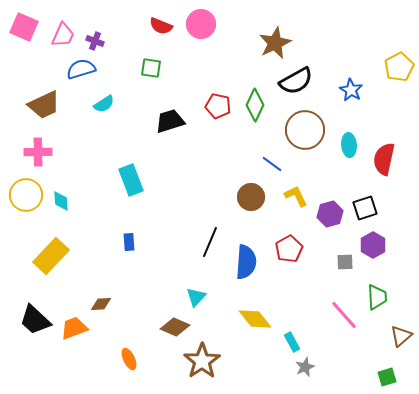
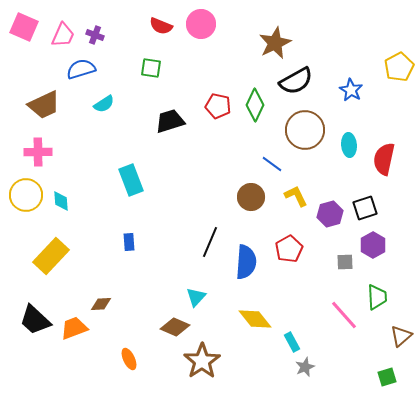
purple cross at (95, 41): moved 6 px up
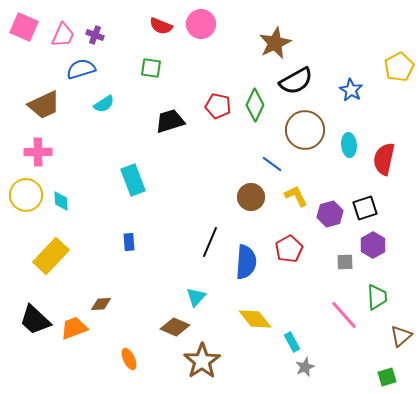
cyan rectangle at (131, 180): moved 2 px right
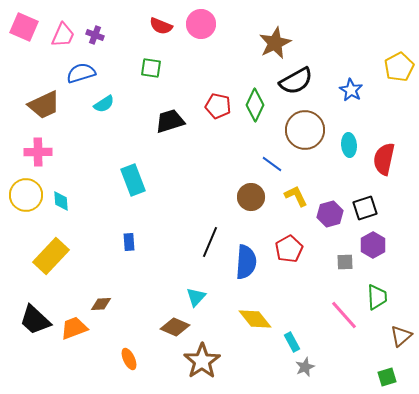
blue semicircle at (81, 69): moved 4 px down
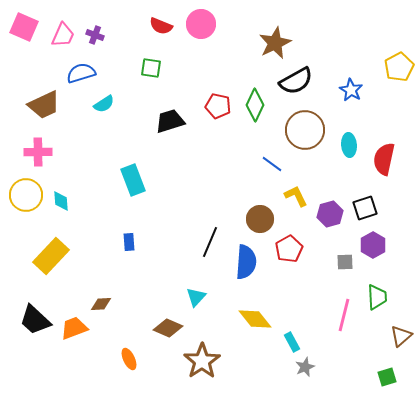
brown circle at (251, 197): moved 9 px right, 22 px down
pink line at (344, 315): rotated 56 degrees clockwise
brown diamond at (175, 327): moved 7 px left, 1 px down
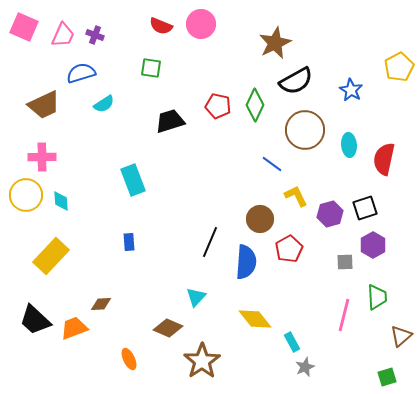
pink cross at (38, 152): moved 4 px right, 5 px down
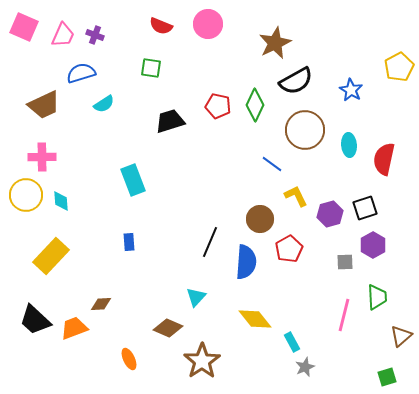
pink circle at (201, 24): moved 7 px right
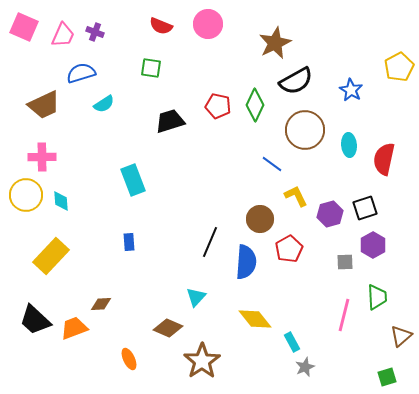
purple cross at (95, 35): moved 3 px up
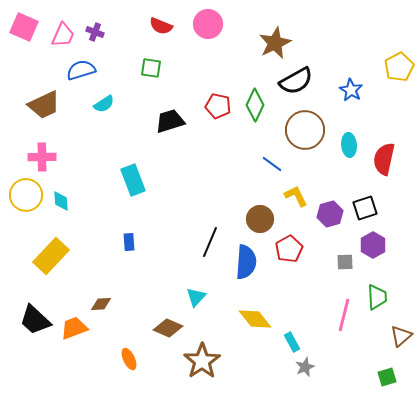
blue semicircle at (81, 73): moved 3 px up
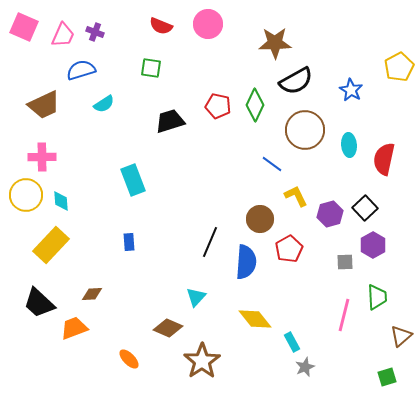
brown star at (275, 43): rotated 24 degrees clockwise
black square at (365, 208): rotated 25 degrees counterclockwise
yellow rectangle at (51, 256): moved 11 px up
brown diamond at (101, 304): moved 9 px left, 10 px up
black trapezoid at (35, 320): moved 4 px right, 17 px up
orange ellipse at (129, 359): rotated 20 degrees counterclockwise
